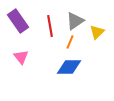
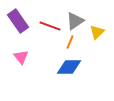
red line: rotated 60 degrees counterclockwise
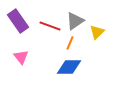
orange line: moved 1 px down
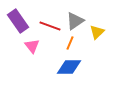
pink triangle: moved 11 px right, 11 px up
